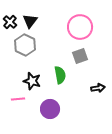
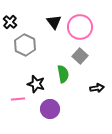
black triangle: moved 24 px right, 1 px down; rotated 14 degrees counterclockwise
gray square: rotated 28 degrees counterclockwise
green semicircle: moved 3 px right, 1 px up
black star: moved 4 px right, 3 px down
black arrow: moved 1 px left
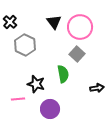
gray square: moved 3 px left, 2 px up
